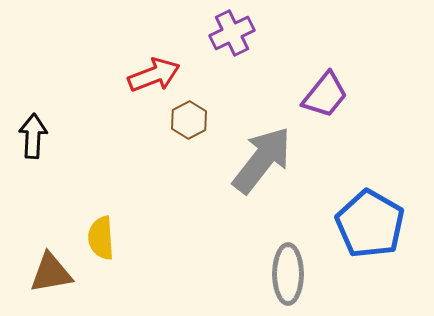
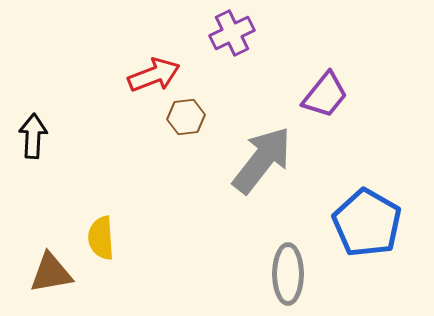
brown hexagon: moved 3 px left, 3 px up; rotated 21 degrees clockwise
blue pentagon: moved 3 px left, 1 px up
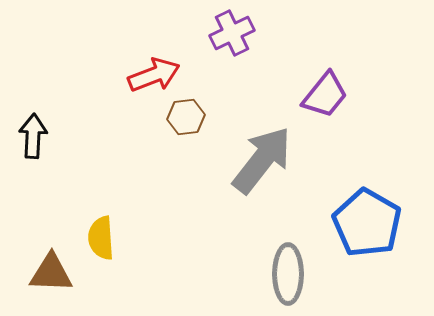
brown triangle: rotated 12 degrees clockwise
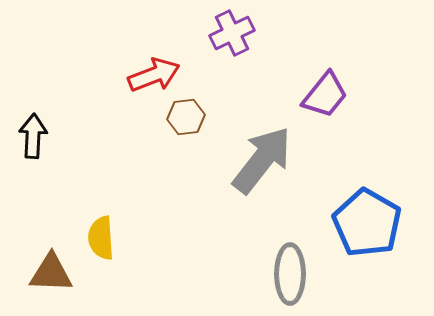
gray ellipse: moved 2 px right
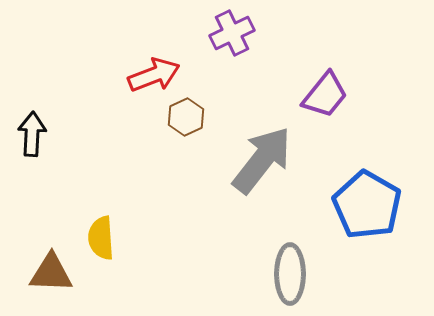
brown hexagon: rotated 18 degrees counterclockwise
black arrow: moved 1 px left, 2 px up
blue pentagon: moved 18 px up
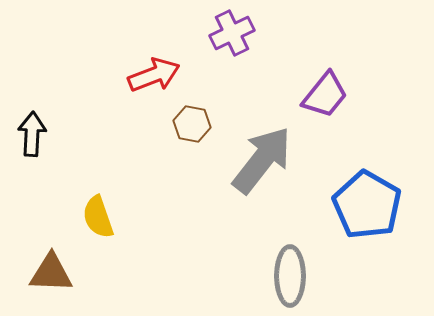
brown hexagon: moved 6 px right, 7 px down; rotated 24 degrees counterclockwise
yellow semicircle: moved 3 px left, 21 px up; rotated 15 degrees counterclockwise
gray ellipse: moved 2 px down
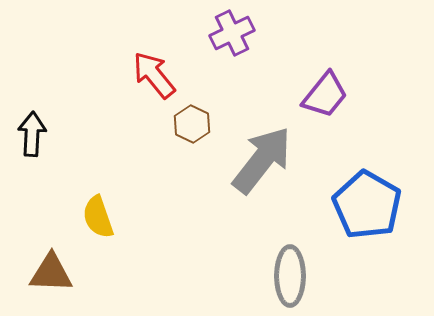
red arrow: rotated 108 degrees counterclockwise
brown hexagon: rotated 15 degrees clockwise
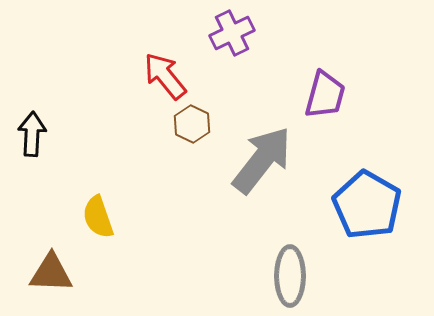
red arrow: moved 11 px right, 1 px down
purple trapezoid: rotated 24 degrees counterclockwise
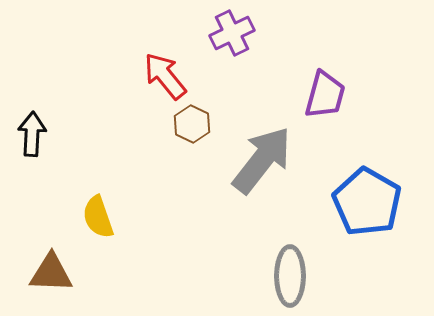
blue pentagon: moved 3 px up
